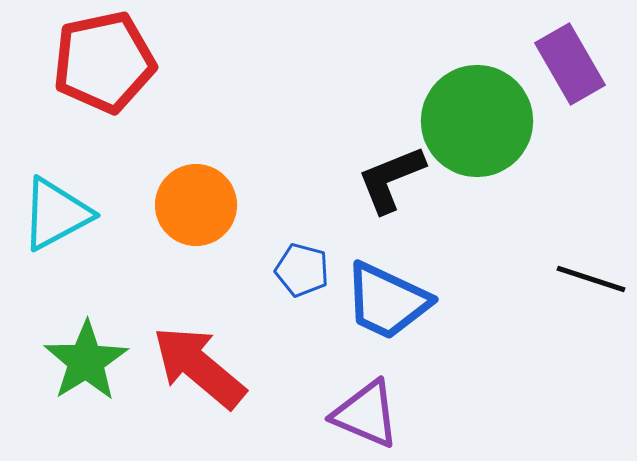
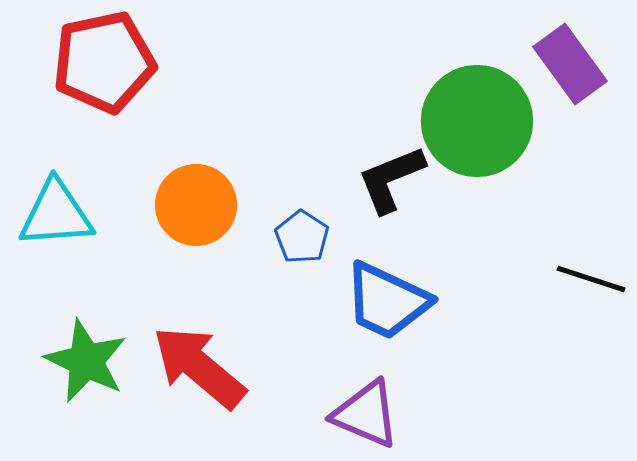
purple rectangle: rotated 6 degrees counterclockwise
cyan triangle: rotated 24 degrees clockwise
blue pentagon: moved 33 px up; rotated 18 degrees clockwise
green star: rotated 14 degrees counterclockwise
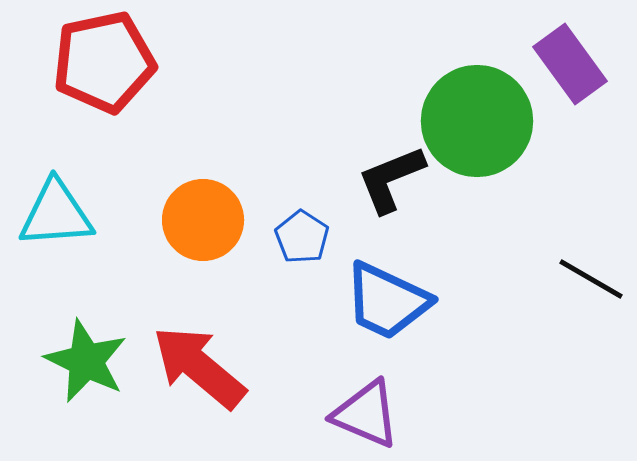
orange circle: moved 7 px right, 15 px down
black line: rotated 12 degrees clockwise
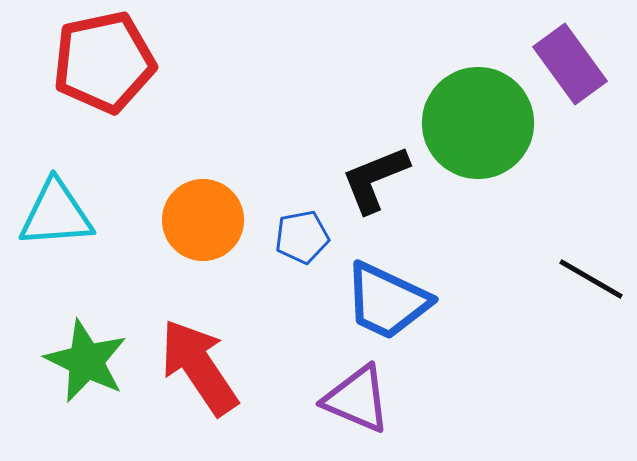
green circle: moved 1 px right, 2 px down
black L-shape: moved 16 px left
blue pentagon: rotated 28 degrees clockwise
red arrow: rotated 16 degrees clockwise
purple triangle: moved 9 px left, 15 px up
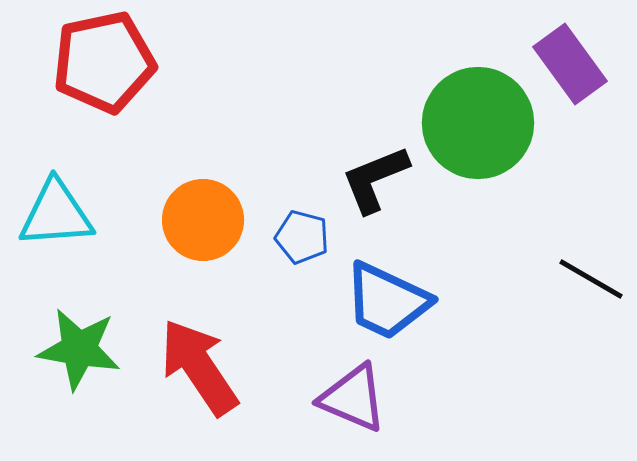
blue pentagon: rotated 26 degrees clockwise
green star: moved 7 px left, 12 px up; rotated 16 degrees counterclockwise
purple triangle: moved 4 px left, 1 px up
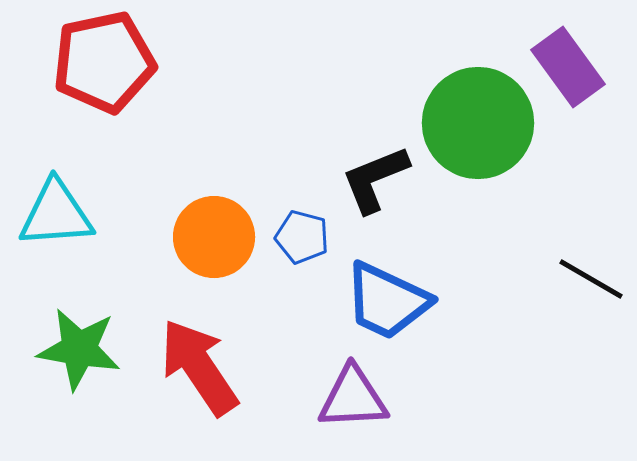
purple rectangle: moved 2 px left, 3 px down
orange circle: moved 11 px right, 17 px down
purple triangle: rotated 26 degrees counterclockwise
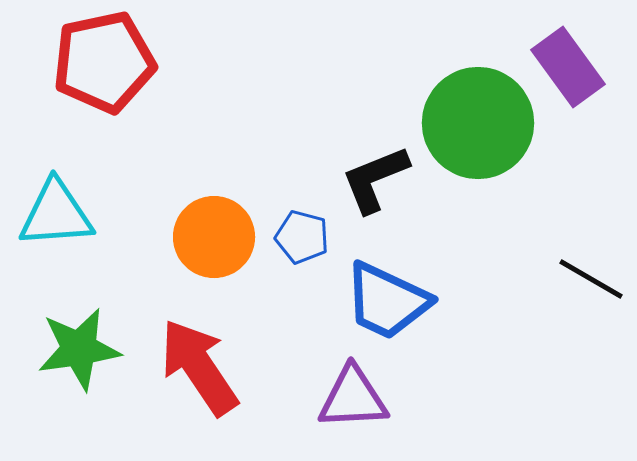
green star: rotated 18 degrees counterclockwise
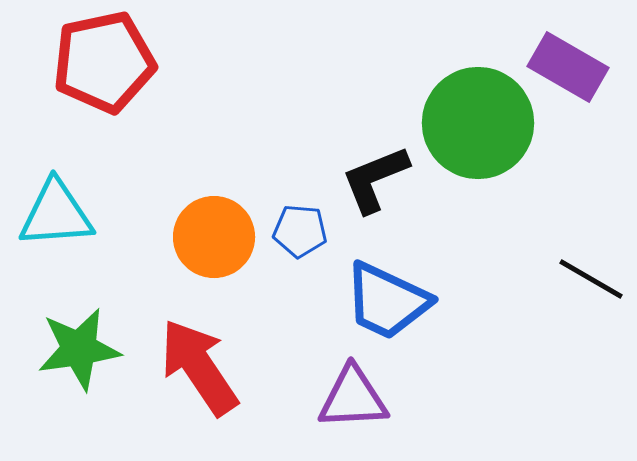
purple rectangle: rotated 24 degrees counterclockwise
blue pentagon: moved 2 px left, 6 px up; rotated 10 degrees counterclockwise
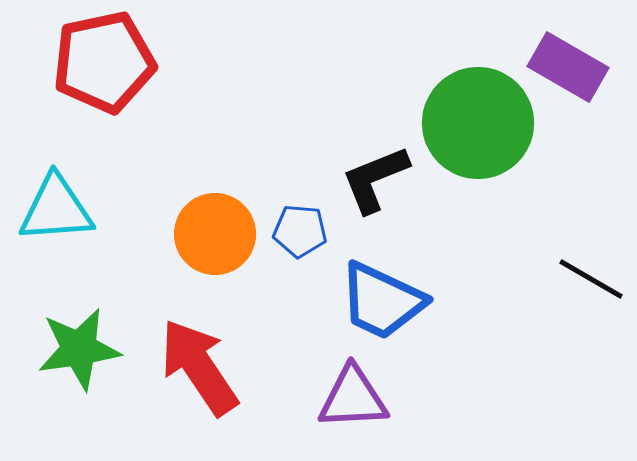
cyan triangle: moved 5 px up
orange circle: moved 1 px right, 3 px up
blue trapezoid: moved 5 px left
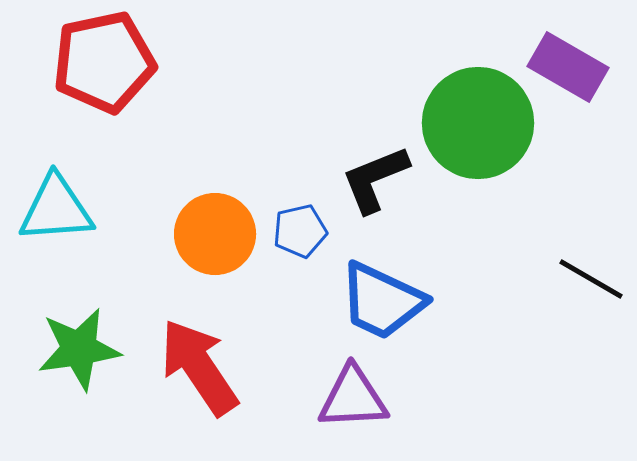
blue pentagon: rotated 18 degrees counterclockwise
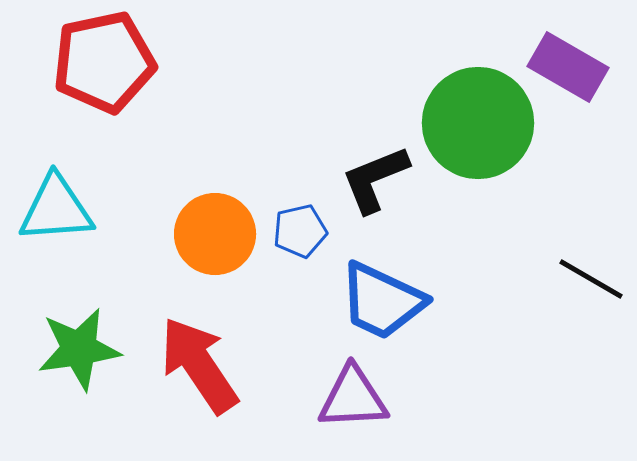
red arrow: moved 2 px up
